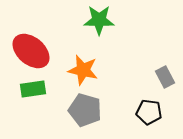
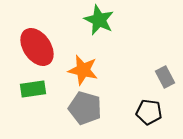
green star: rotated 24 degrees clockwise
red ellipse: moved 6 px right, 4 px up; rotated 15 degrees clockwise
gray pentagon: moved 2 px up
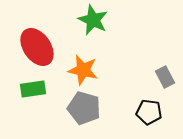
green star: moved 6 px left
gray pentagon: moved 1 px left
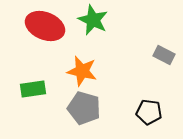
red ellipse: moved 8 px right, 21 px up; rotated 33 degrees counterclockwise
orange star: moved 1 px left, 1 px down
gray rectangle: moved 1 px left, 22 px up; rotated 35 degrees counterclockwise
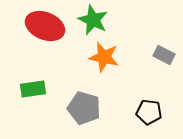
orange star: moved 22 px right, 14 px up
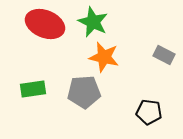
green star: moved 2 px down
red ellipse: moved 2 px up
gray pentagon: moved 16 px up; rotated 20 degrees counterclockwise
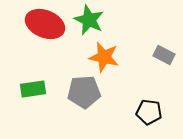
green star: moved 4 px left, 2 px up
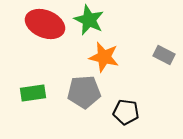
green rectangle: moved 4 px down
black pentagon: moved 23 px left
